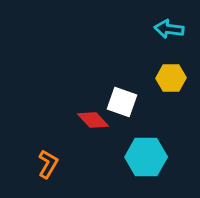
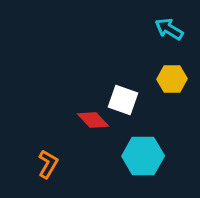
cyan arrow: rotated 24 degrees clockwise
yellow hexagon: moved 1 px right, 1 px down
white square: moved 1 px right, 2 px up
cyan hexagon: moved 3 px left, 1 px up
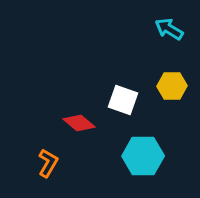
yellow hexagon: moved 7 px down
red diamond: moved 14 px left, 3 px down; rotated 8 degrees counterclockwise
orange L-shape: moved 1 px up
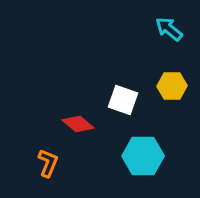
cyan arrow: rotated 8 degrees clockwise
red diamond: moved 1 px left, 1 px down
orange L-shape: rotated 8 degrees counterclockwise
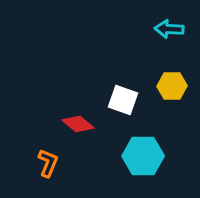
cyan arrow: rotated 36 degrees counterclockwise
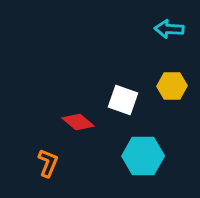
red diamond: moved 2 px up
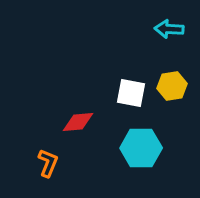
yellow hexagon: rotated 8 degrees counterclockwise
white square: moved 8 px right, 7 px up; rotated 8 degrees counterclockwise
red diamond: rotated 44 degrees counterclockwise
cyan hexagon: moved 2 px left, 8 px up
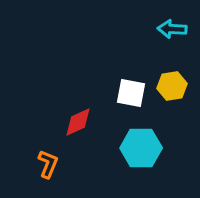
cyan arrow: moved 3 px right
red diamond: rotated 20 degrees counterclockwise
orange L-shape: moved 1 px down
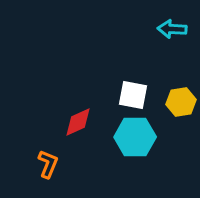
yellow hexagon: moved 9 px right, 16 px down
white square: moved 2 px right, 2 px down
cyan hexagon: moved 6 px left, 11 px up
